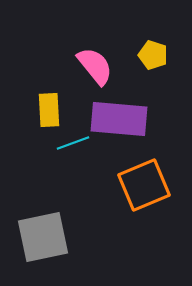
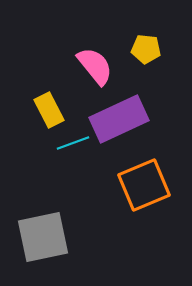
yellow pentagon: moved 7 px left, 6 px up; rotated 12 degrees counterclockwise
yellow rectangle: rotated 24 degrees counterclockwise
purple rectangle: rotated 30 degrees counterclockwise
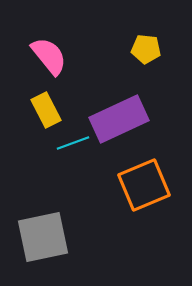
pink semicircle: moved 46 px left, 10 px up
yellow rectangle: moved 3 px left
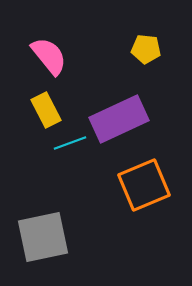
cyan line: moved 3 px left
